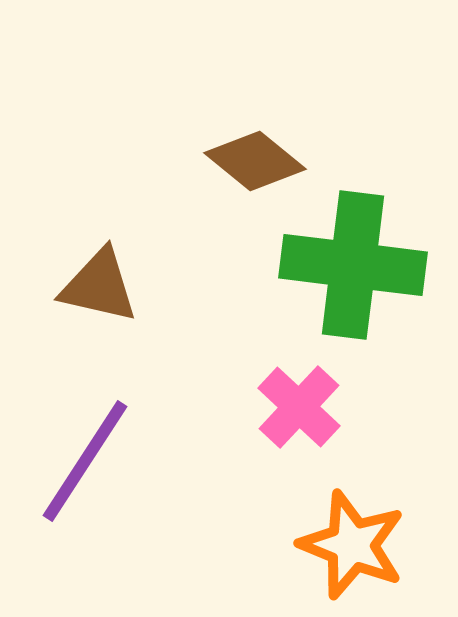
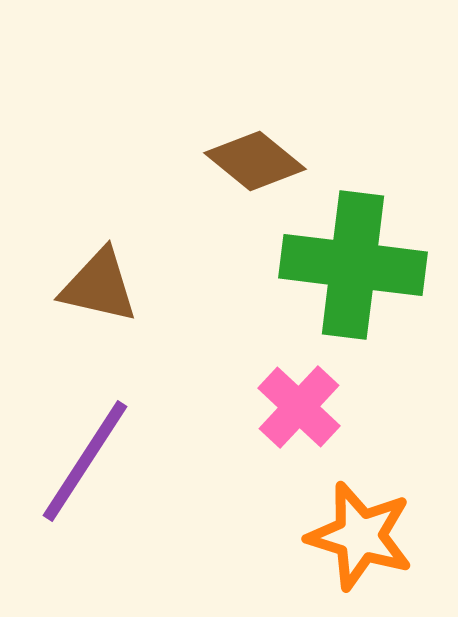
orange star: moved 8 px right, 9 px up; rotated 5 degrees counterclockwise
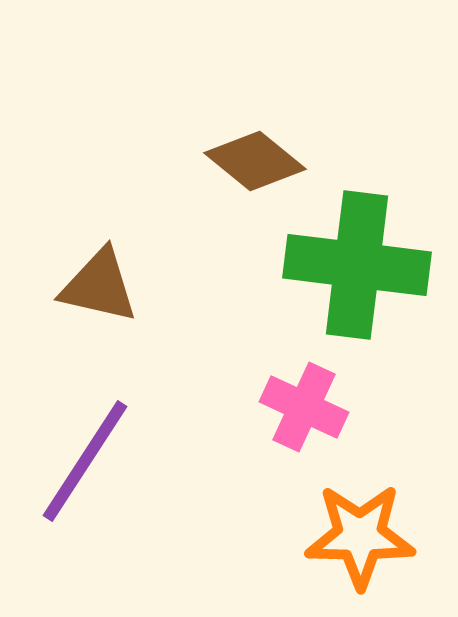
green cross: moved 4 px right
pink cross: moved 5 px right; rotated 18 degrees counterclockwise
orange star: rotated 16 degrees counterclockwise
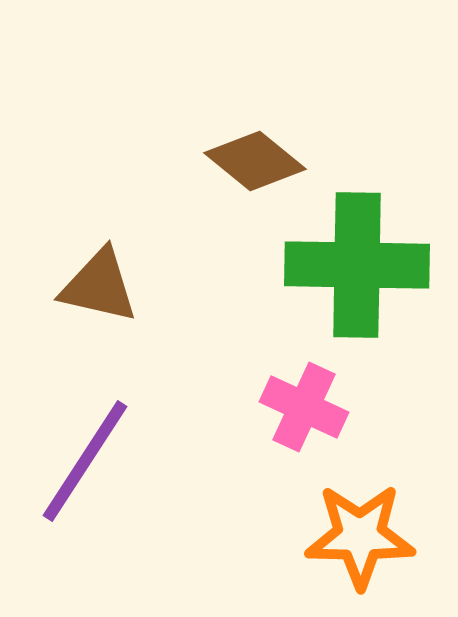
green cross: rotated 6 degrees counterclockwise
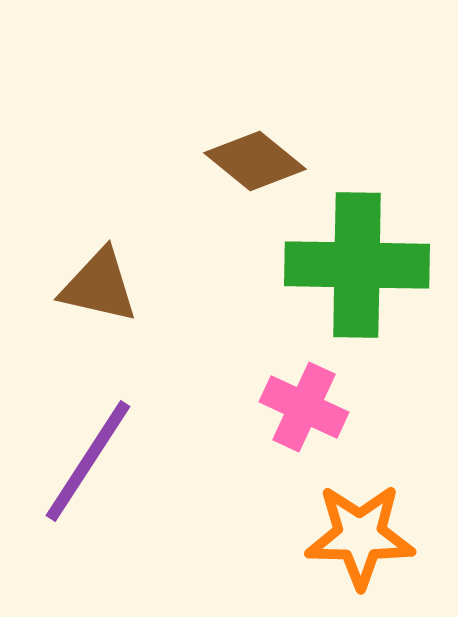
purple line: moved 3 px right
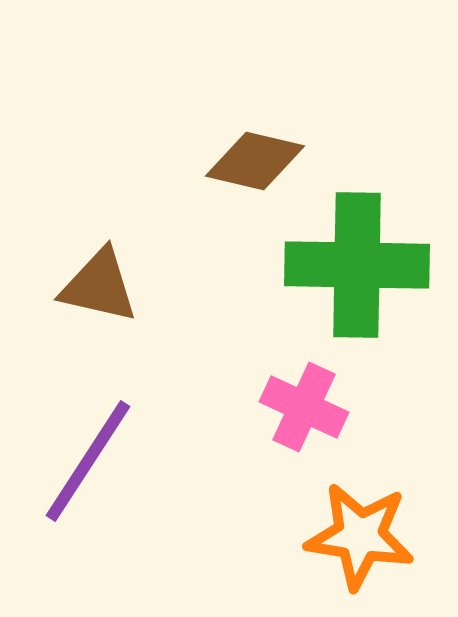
brown diamond: rotated 26 degrees counterclockwise
orange star: rotated 8 degrees clockwise
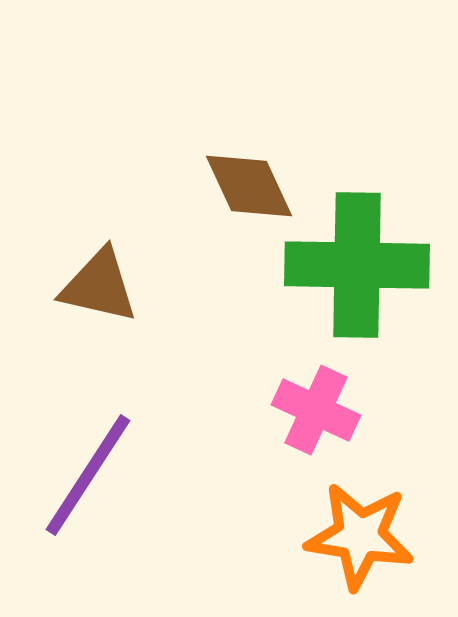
brown diamond: moved 6 px left, 25 px down; rotated 52 degrees clockwise
pink cross: moved 12 px right, 3 px down
purple line: moved 14 px down
